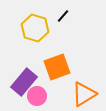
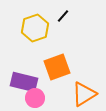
yellow hexagon: rotated 24 degrees clockwise
purple rectangle: rotated 64 degrees clockwise
pink circle: moved 2 px left, 2 px down
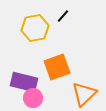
yellow hexagon: rotated 8 degrees clockwise
orange triangle: rotated 12 degrees counterclockwise
pink circle: moved 2 px left
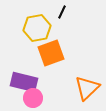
black line: moved 1 px left, 4 px up; rotated 16 degrees counterclockwise
yellow hexagon: moved 2 px right
orange square: moved 6 px left, 14 px up
orange triangle: moved 3 px right, 6 px up
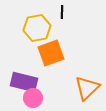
black line: rotated 24 degrees counterclockwise
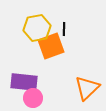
black line: moved 2 px right, 17 px down
orange square: moved 7 px up
purple rectangle: rotated 8 degrees counterclockwise
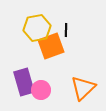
black line: moved 2 px right, 1 px down
purple rectangle: rotated 68 degrees clockwise
orange triangle: moved 4 px left
pink circle: moved 8 px right, 8 px up
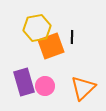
black line: moved 6 px right, 7 px down
pink circle: moved 4 px right, 4 px up
